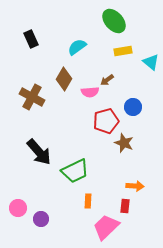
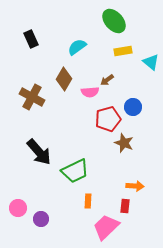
red pentagon: moved 2 px right, 2 px up
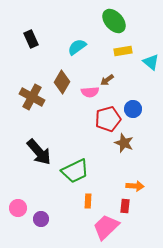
brown diamond: moved 2 px left, 3 px down
blue circle: moved 2 px down
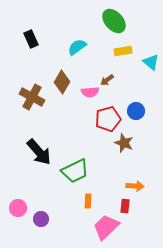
blue circle: moved 3 px right, 2 px down
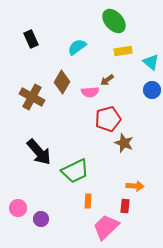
blue circle: moved 16 px right, 21 px up
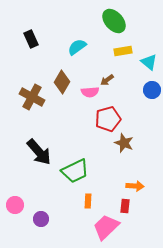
cyan triangle: moved 2 px left
pink circle: moved 3 px left, 3 px up
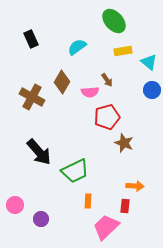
brown arrow: rotated 88 degrees counterclockwise
red pentagon: moved 1 px left, 2 px up
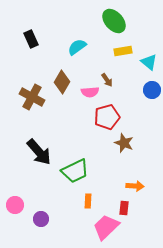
red rectangle: moved 1 px left, 2 px down
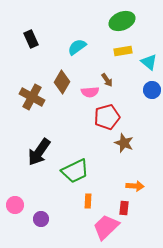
green ellipse: moved 8 px right; rotated 70 degrees counterclockwise
black arrow: rotated 76 degrees clockwise
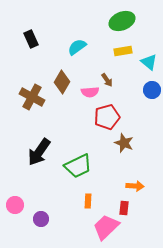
green trapezoid: moved 3 px right, 5 px up
